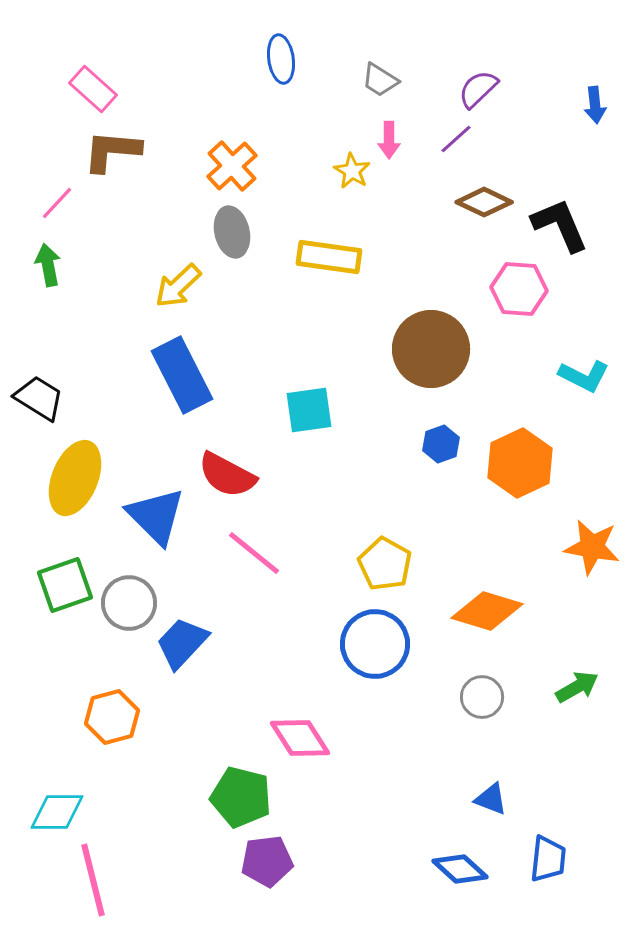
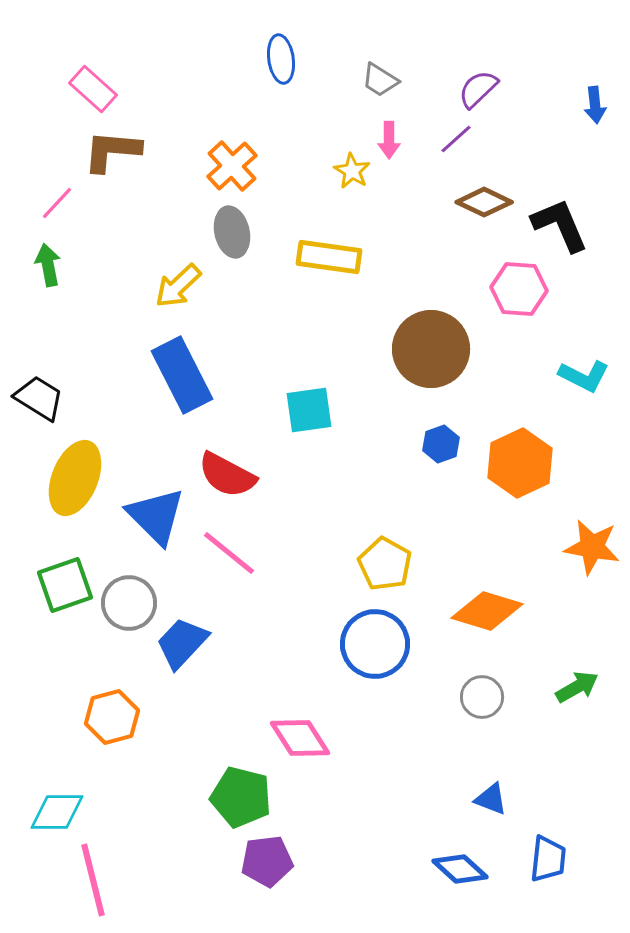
pink line at (254, 553): moved 25 px left
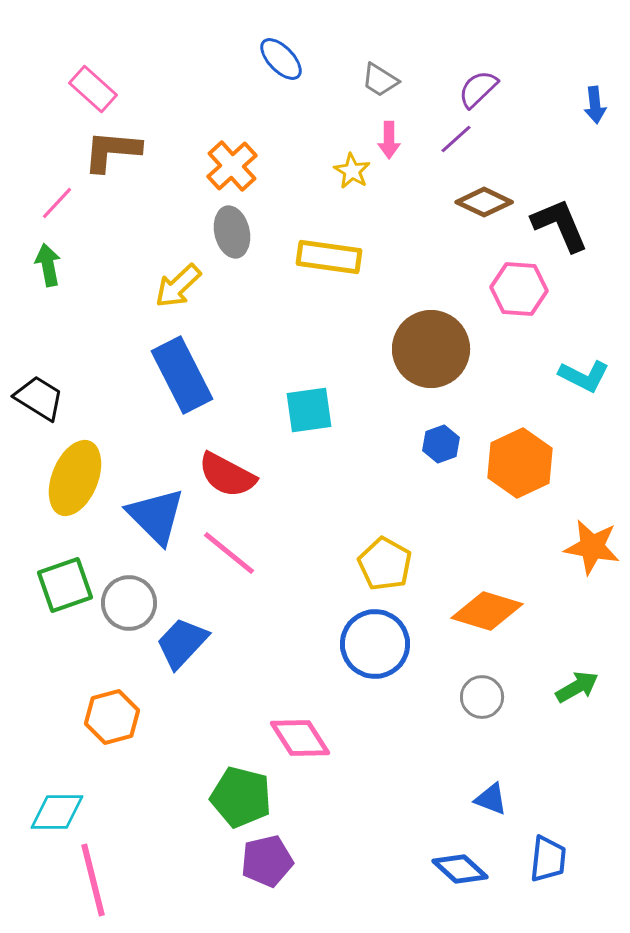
blue ellipse at (281, 59): rotated 36 degrees counterclockwise
purple pentagon at (267, 861): rotated 6 degrees counterclockwise
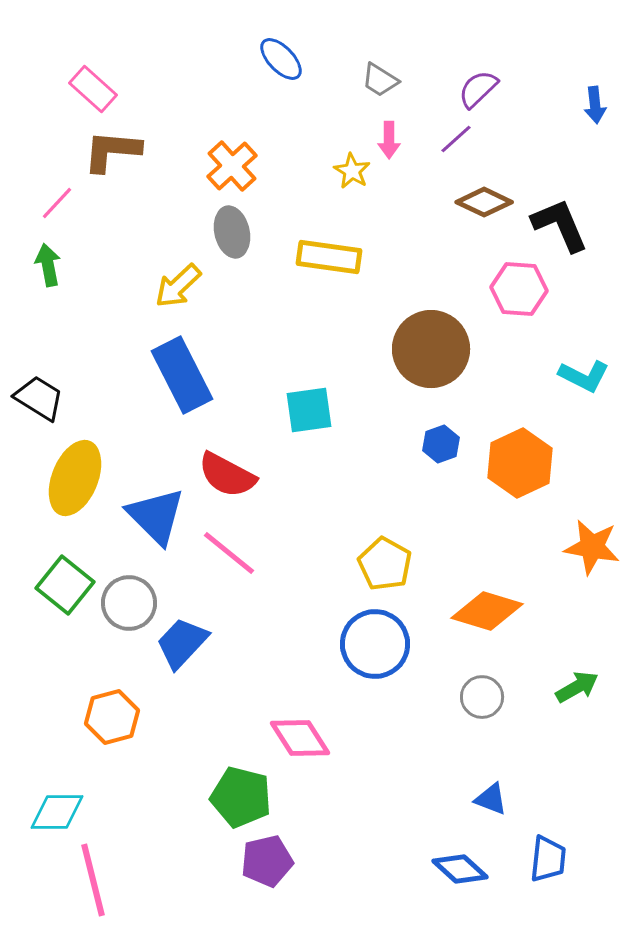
green square at (65, 585): rotated 32 degrees counterclockwise
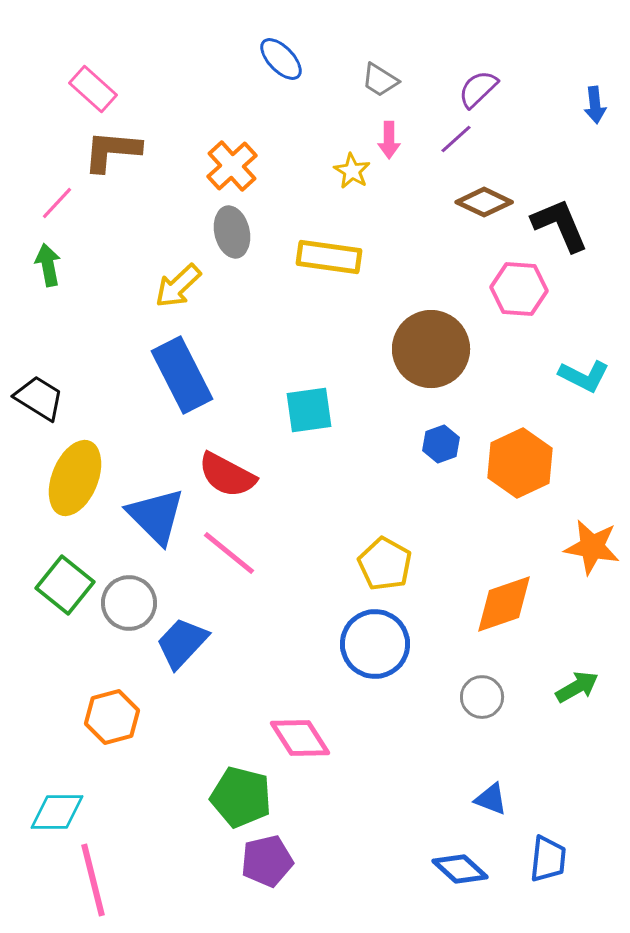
orange diamond at (487, 611): moved 17 px right, 7 px up; rotated 36 degrees counterclockwise
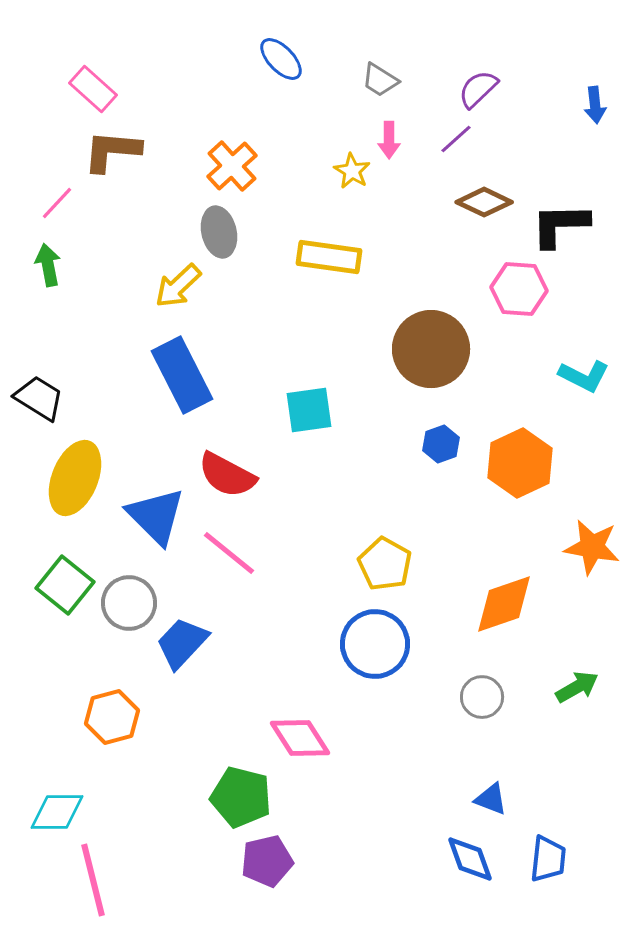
black L-shape at (560, 225): rotated 68 degrees counterclockwise
gray ellipse at (232, 232): moved 13 px left
blue diamond at (460, 869): moved 10 px right, 10 px up; rotated 28 degrees clockwise
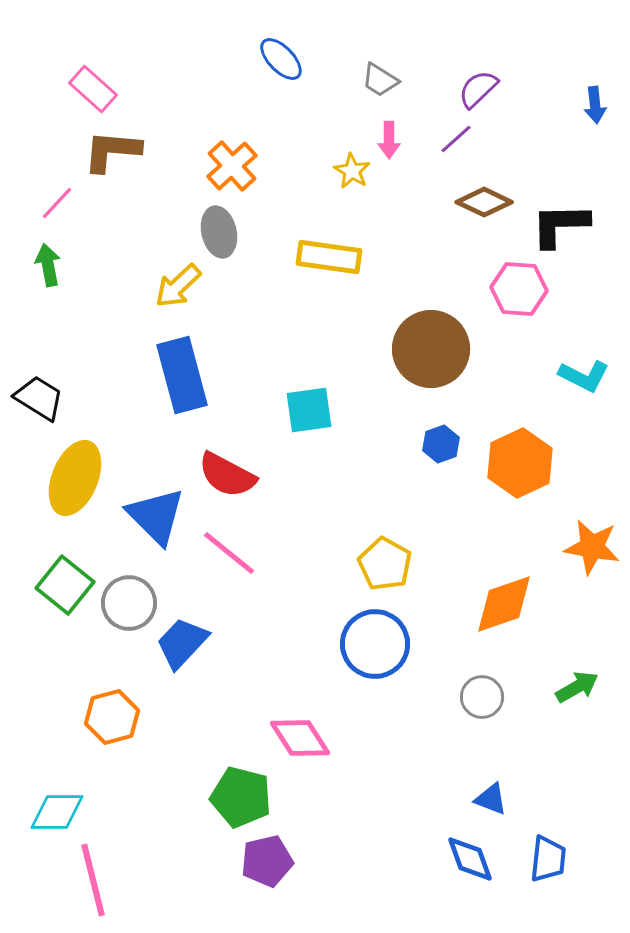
blue rectangle at (182, 375): rotated 12 degrees clockwise
